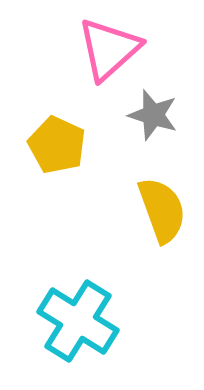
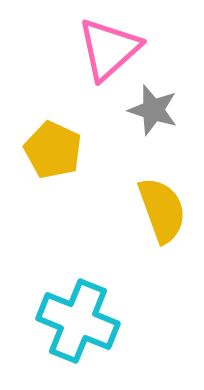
gray star: moved 5 px up
yellow pentagon: moved 4 px left, 5 px down
cyan cross: rotated 10 degrees counterclockwise
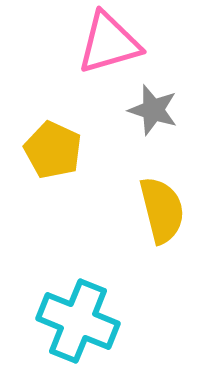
pink triangle: moved 6 px up; rotated 26 degrees clockwise
yellow semicircle: rotated 6 degrees clockwise
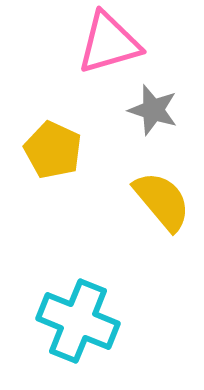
yellow semicircle: moved 9 px up; rotated 26 degrees counterclockwise
